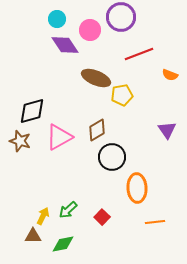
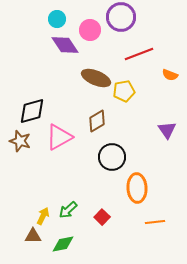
yellow pentagon: moved 2 px right, 4 px up
brown diamond: moved 9 px up
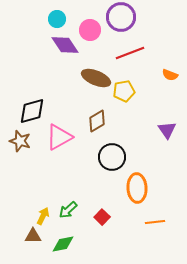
red line: moved 9 px left, 1 px up
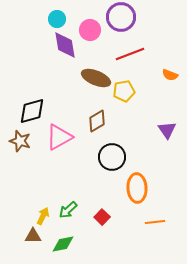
purple diamond: rotated 24 degrees clockwise
red line: moved 1 px down
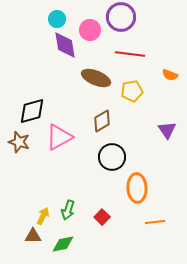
red line: rotated 28 degrees clockwise
yellow pentagon: moved 8 px right
brown diamond: moved 5 px right
brown star: moved 1 px left, 1 px down
green arrow: rotated 30 degrees counterclockwise
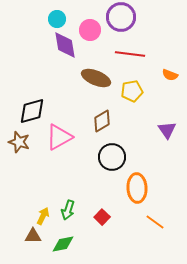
orange line: rotated 42 degrees clockwise
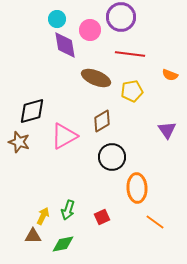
pink triangle: moved 5 px right, 1 px up
red square: rotated 21 degrees clockwise
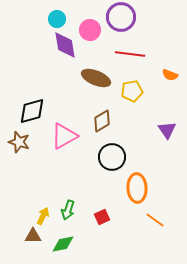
orange line: moved 2 px up
